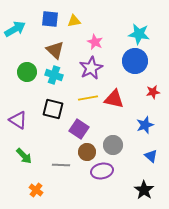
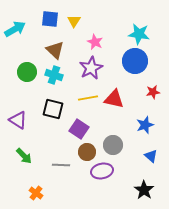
yellow triangle: rotated 48 degrees counterclockwise
orange cross: moved 3 px down
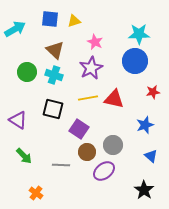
yellow triangle: rotated 40 degrees clockwise
cyan star: rotated 10 degrees counterclockwise
purple ellipse: moved 2 px right; rotated 25 degrees counterclockwise
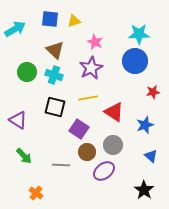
red triangle: moved 13 px down; rotated 20 degrees clockwise
black square: moved 2 px right, 2 px up
